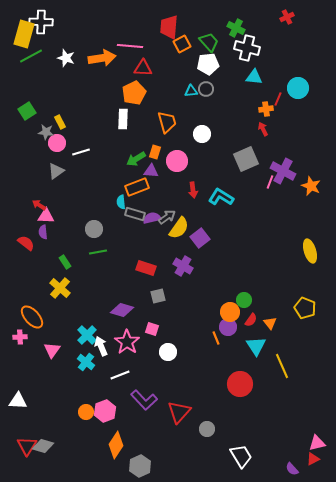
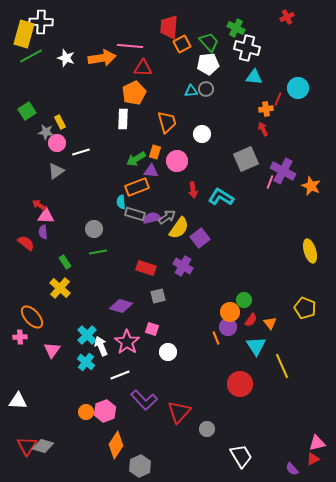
purple diamond at (122, 310): moved 1 px left, 4 px up
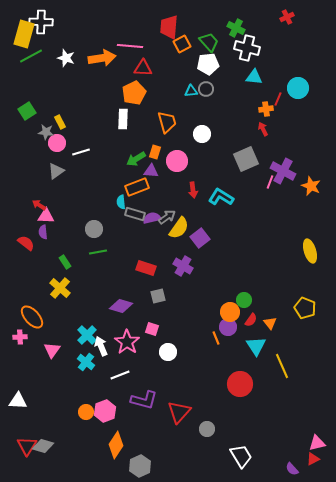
purple L-shape at (144, 400): rotated 32 degrees counterclockwise
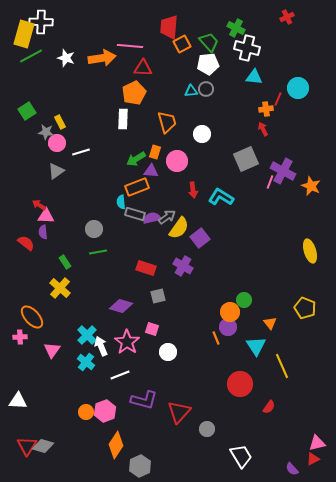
red semicircle at (251, 320): moved 18 px right, 87 px down
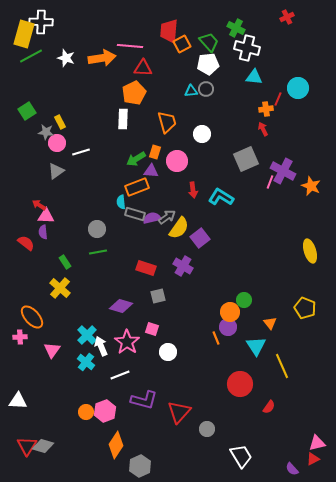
red trapezoid at (169, 27): moved 4 px down
gray circle at (94, 229): moved 3 px right
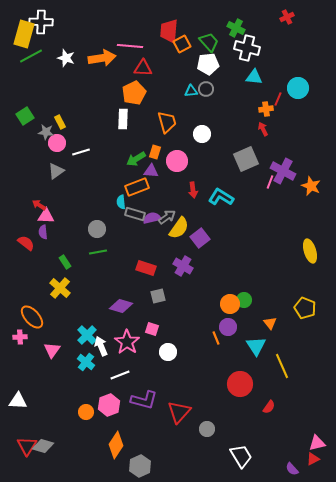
green square at (27, 111): moved 2 px left, 5 px down
orange circle at (230, 312): moved 8 px up
pink hexagon at (105, 411): moved 4 px right, 6 px up
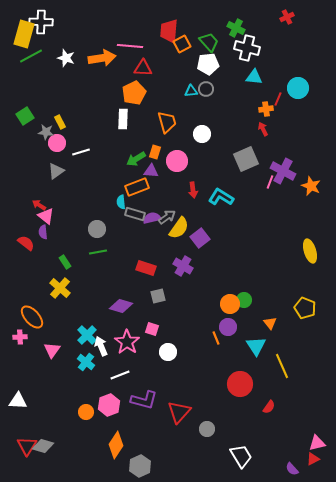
pink triangle at (46, 216): rotated 36 degrees clockwise
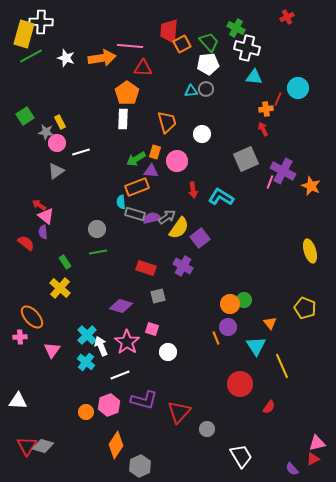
orange pentagon at (134, 93): moved 7 px left; rotated 10 degrees counterclockwise
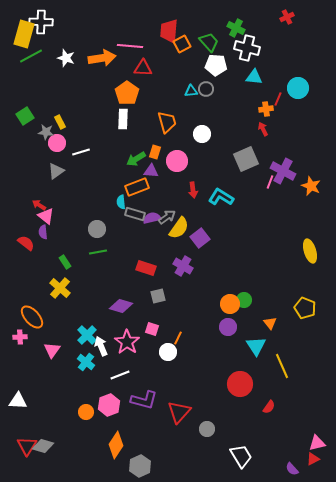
white pentagon at (208, 64): moved 8 px right, 1 px down; rotated 10 degrees clockwise
orange line at (216, 338): moved 38 px left; rotated 48 degrees clockwise
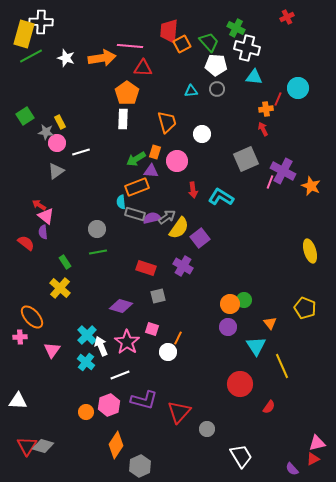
gray circle at (206, 89): moved 11 px right
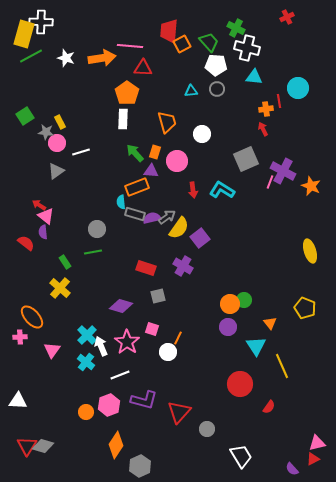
red line at (278, 99): moved 1 px right, 2 px down; rotated 32 degrees counterclockwise
green arrow at (136, 159): moved 1 px left, 6 px up; rotated 78 degrees clockwise
cyan L-shape at (221, 197): moved 1 px right, 7 px up
green line at (98, 252): moved 5 px left
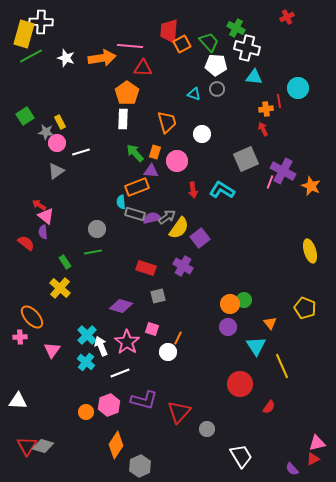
cyan triangle at (191, 91): moved 3 px right, 3 px down; rotated 24 degrees clockwise
white line at (120, 375): moved 2 px up
